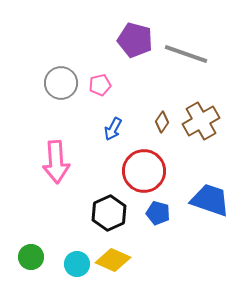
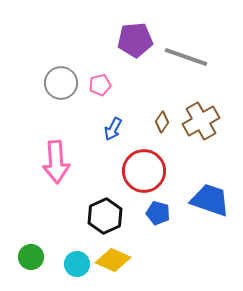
purple pentagon: rotated 20 degrees counterclockwise
gray line: moved 3 px down
black hexagon: moved 4 px left, 3 px down
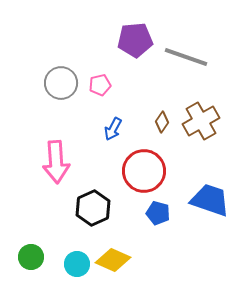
black hexagon: moved 12 px left, 8 px up
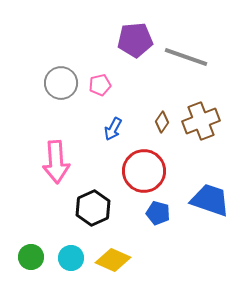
brown cross: rotated 9 degrees clockwise
cyan circle: moved 6 px left, 6 px up
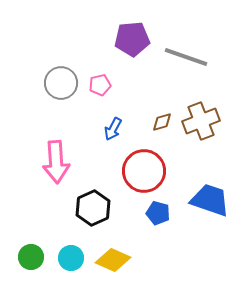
purple pentagon: moved 3 px left, 1 px up
brown diamond: rotated 40 degrees clockwise
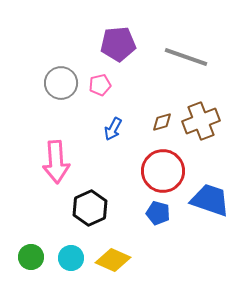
purple pentagon: moved 14 px left, 5 px down
red circle: moved 19 px right
black hexagon: moved 3 px left
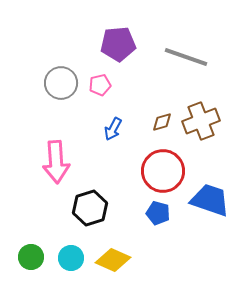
black hexagon: rotated 8 degrees clockwise
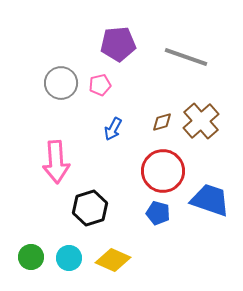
brown cross: rotated 21 degrees counterclockwise
cyan circle: moved 2 px left
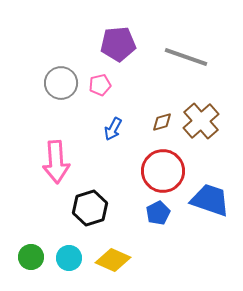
blue pentagon: rotated 30 degrees clockwise
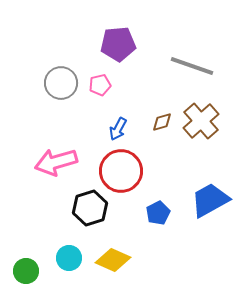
gray line: moved 6 px right, 9 px down
blue arrow: moved 5 px right
pink arrow: rotated 78 degrees clockwise
red circle: moved 42 px left
blue trapezoid: rotated 48 degrees counterclockwise
green circle: moved 5 px left, 14 px down
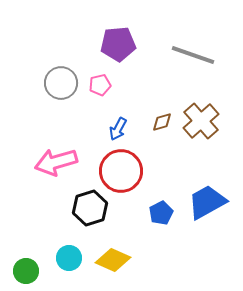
gray line: moved 1 px right, 11 px up
blue trapezoid: moved 3 px left, 2 px down
blue pentagon: moved 3 px right
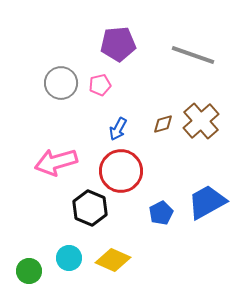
brown diamond: moved 1 px right, 2 px down
black hexagon: rotated 20 degrees counterclockwise
green circle: moved 3 px right
